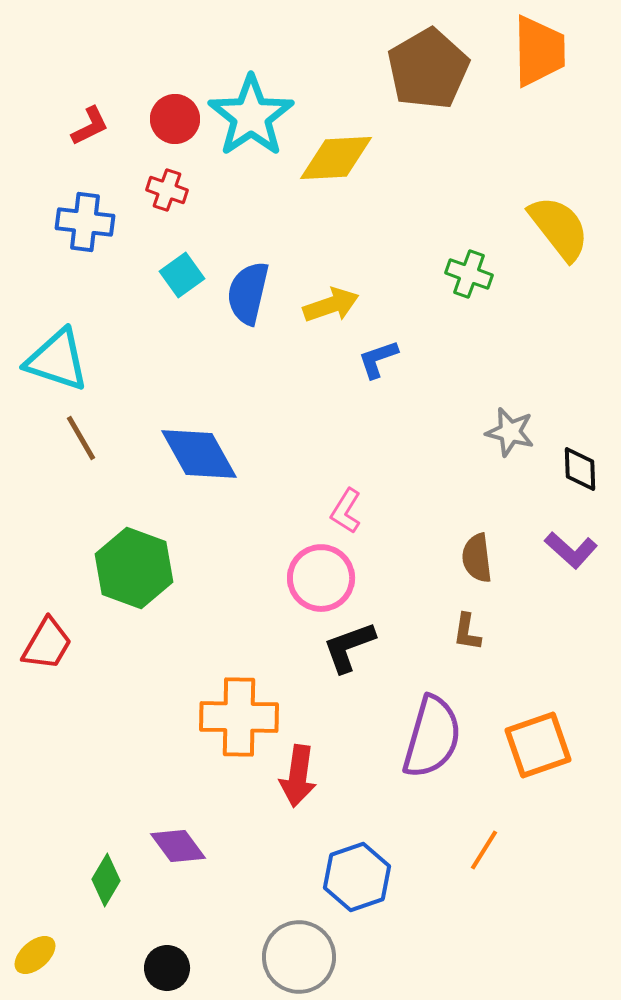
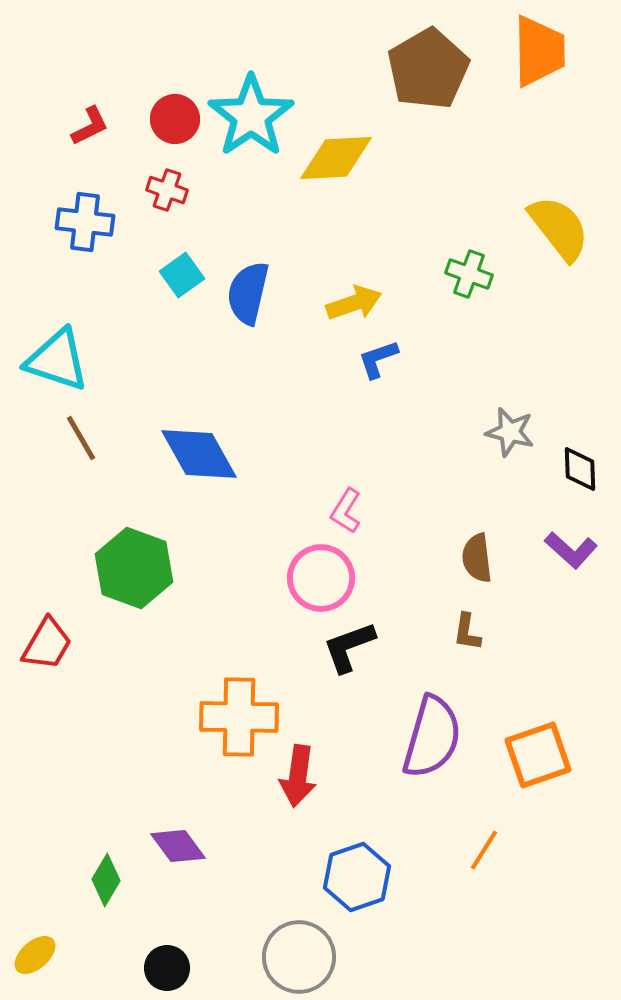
yellow arrow: moved 23 px right, 2 px up
orange square: moved 10 px down
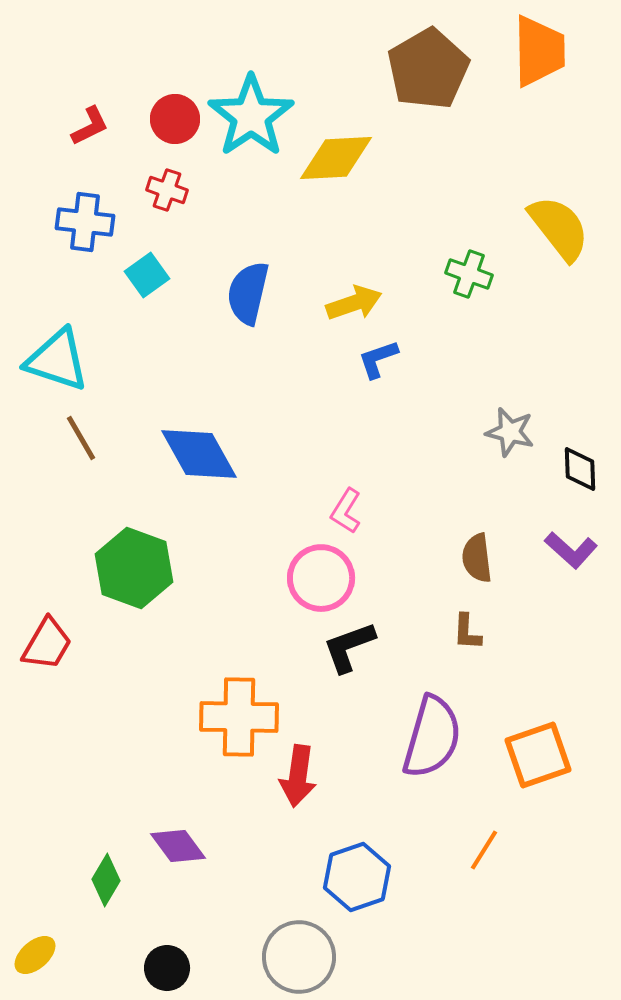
cyan square: moved 35 px left
brown L-shape: rotated 6 degrees counterclockwise
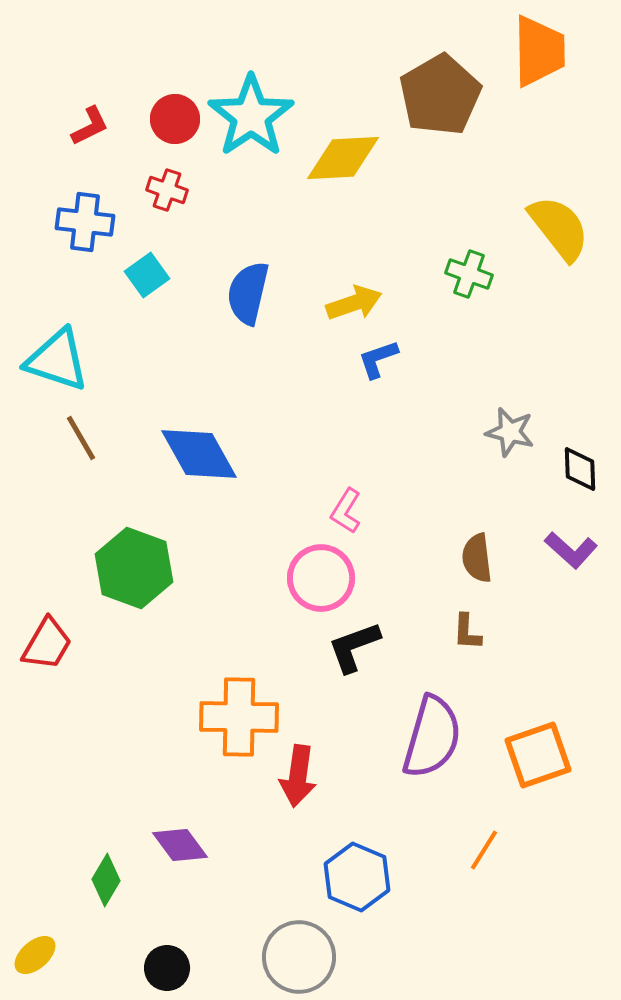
brown pentagon: moved 12 px right, 26 px down
yellow diamond: moved 7 px right
black L-shape: moved 5 px right
purple diamond: moved 2 px right, 1 px up
blue hexagon: rotated 18 degrees counterclockwise
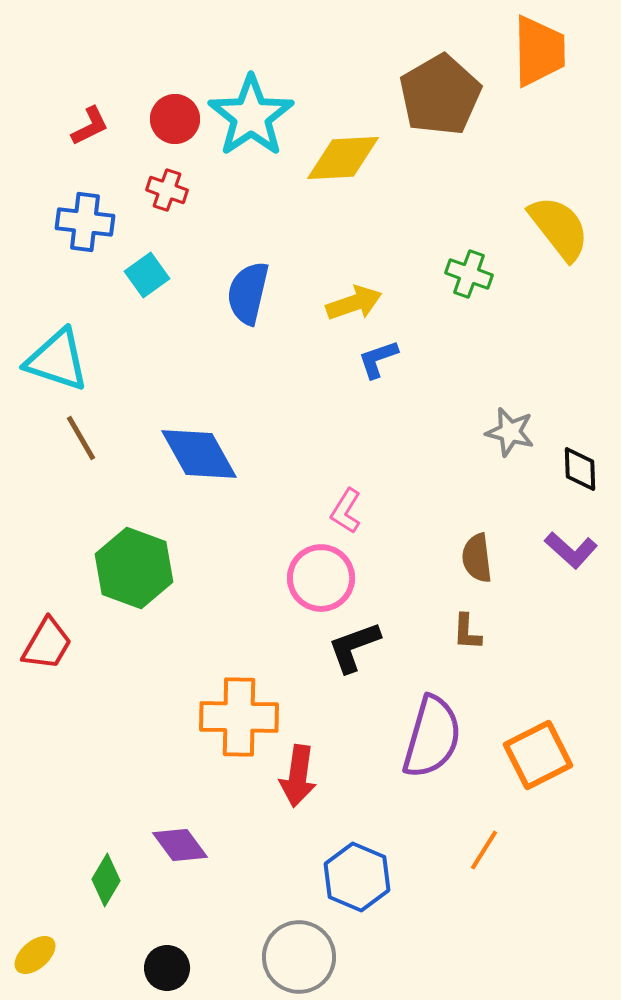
orange square: rotated 8 degrees counterclockwise
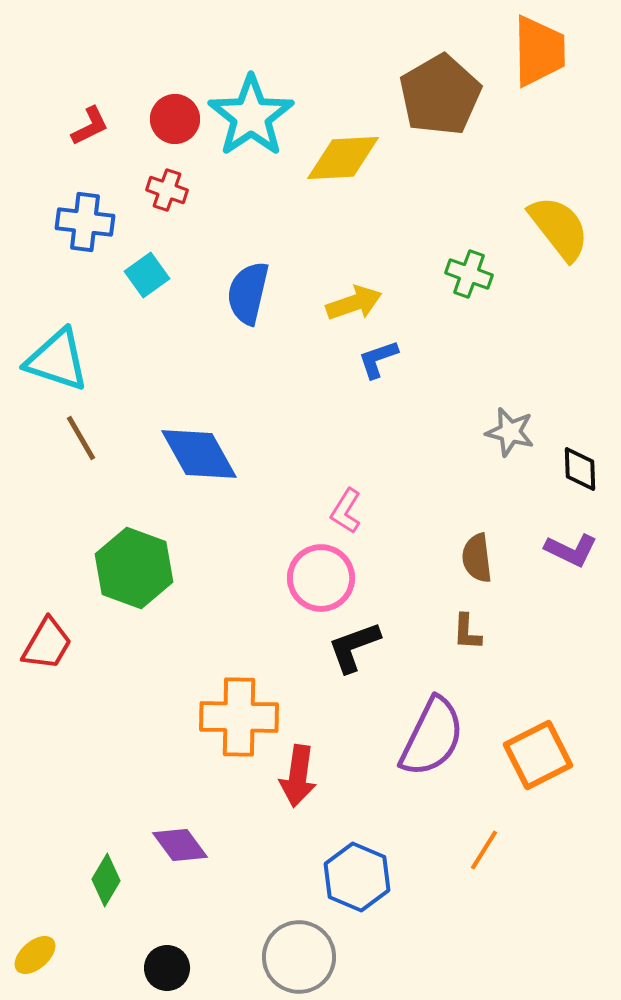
purple L-shape: rotated 16 degrees counterclockwise
purple semicircle: rotated 10 degrees clockwise
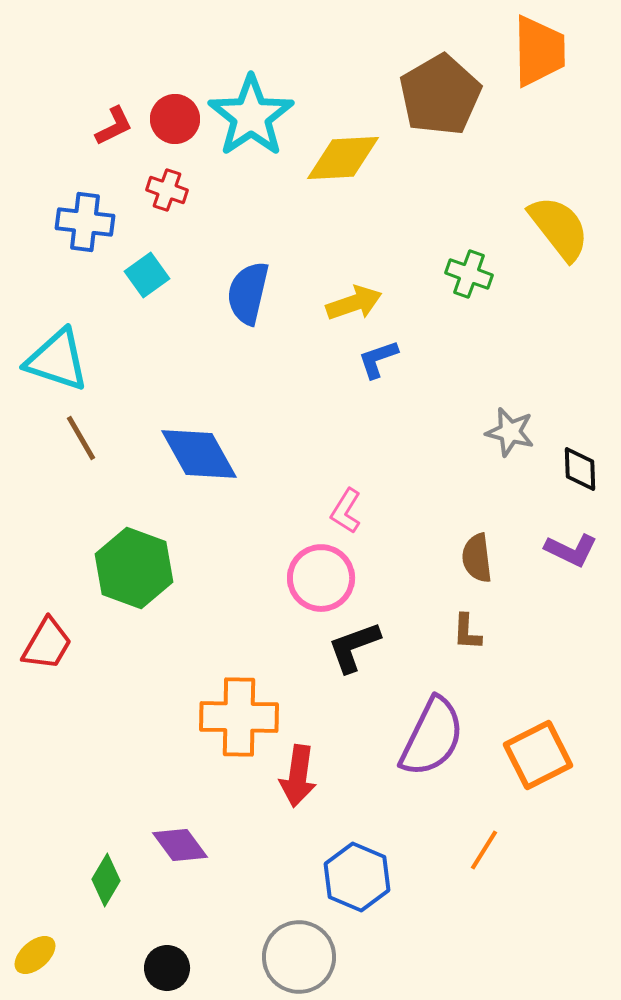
red L-shape: moved 24 px right
